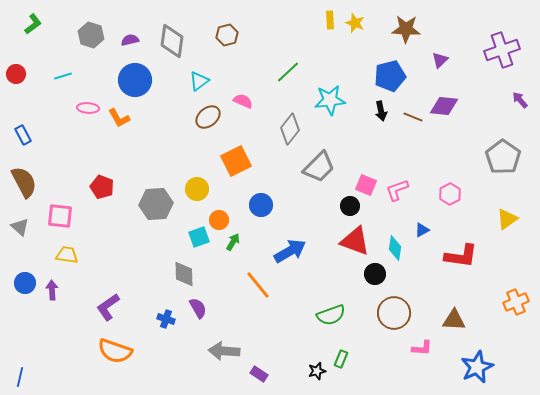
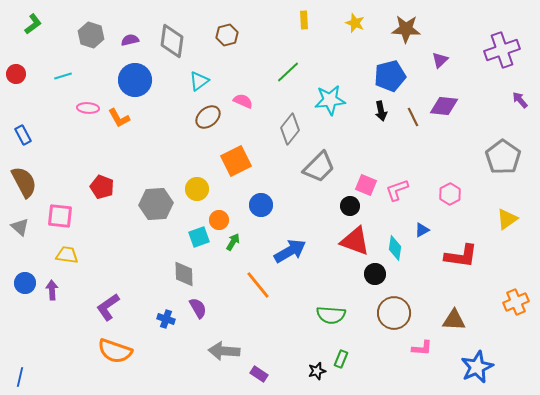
yellow rectangle at (330, 20): moved 26 px left
brown line at (413, 117): rotated 42 degrees clockwise
green semicircle at (331, 315): rotated 24 degrees clockwise
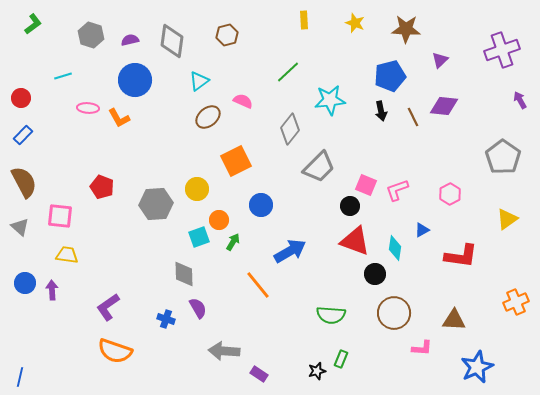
red circle at (16, 74): moved 5 px right, 24 px down
purple arrow at (520, 100): rotated 12 degrees clockwise
blue rectangle at (23, 135): rotated 72 degrees clockwise
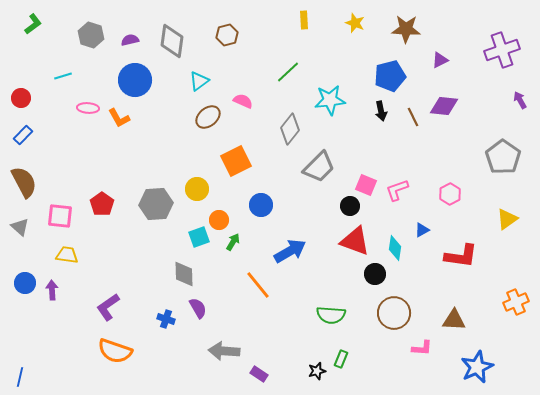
purple triangle at (440, 60): rotated 18 degrees clockwise
red pentagon at (102, 187): moved 17 px down; rotated 15 degrees clockwise
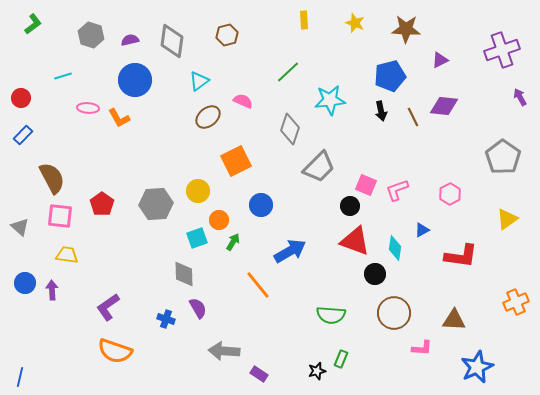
purple arrow at (520, 100): moved 3 px up
gray diamond at (290, 129): rotated 20 degrees counterclockwise
brown semicircle at (24, 182): moved 28 px right, 4 px up
yellow circle at (197, 189): moved 1 px right, 2 px down
cyan square at (199, 237): moved 2 px left, 1 px down
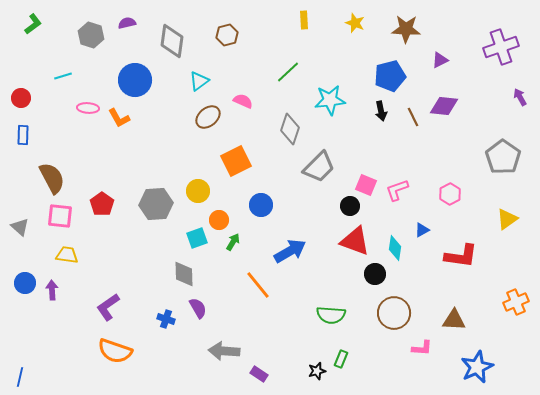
purple semicircle at (130, 40): moved 3 px left, 17 px up
purple cross at (502, 50): moved 1 px left, 3 px up
blue rectangle at (23, 135): rotated 42 degrees counterclockwise
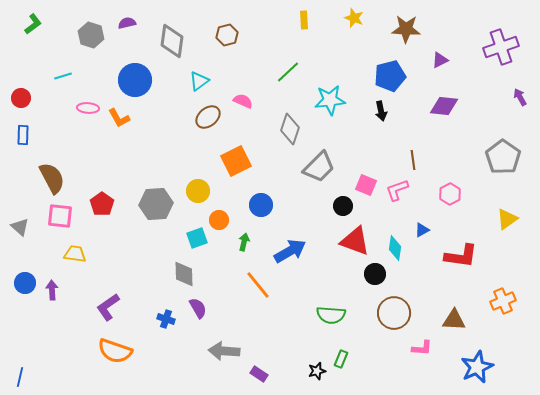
yellow star at (355, 23): moved 1 px left, 5 px up
brown line at (413, 117): moved 43 px down; rotated 18 degrees clockwise
black circle at (350, 206): moved 7 px left
green arrow at (233, 242): moved 11 px right; rotated 18 degrees counterclockwise
yellow trapezoid at (67, 255): moved 8 px right, 1 px up
orange cross at (516, 302): moved 13 px left, 1 px up
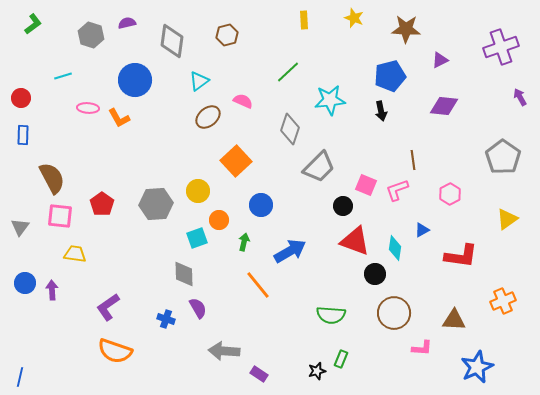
orange square at (236, 161): rotated 16 degrees counterclockwise
gray triangle at (20, 227): rotated 24 degrees clockwise
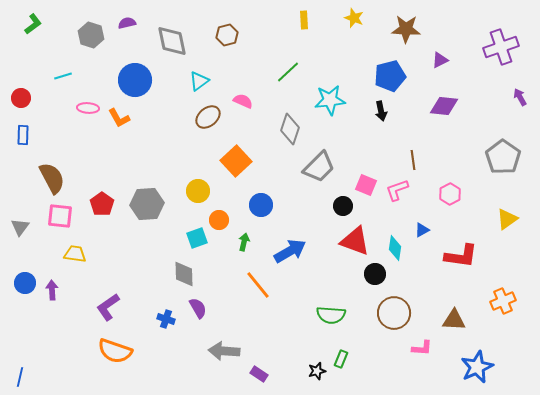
gray diamond at (172, 41): rotated 20 degrees counterclockwise
gray hexagon at (156, 204): moved 9 px left
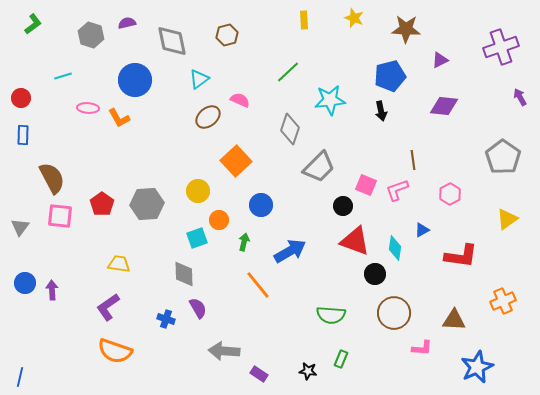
cyan triangle at (199, 81): moved 2 px up
pink semicircle at (243, 101): moved 3 px left, 1 px up
yellow trapezoid at (75, 254): moved 44 px right, 10 px down
black star at (317, 371): moved 9 px left; rotated 24 degrees clockwise
